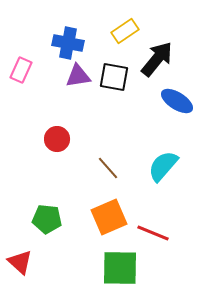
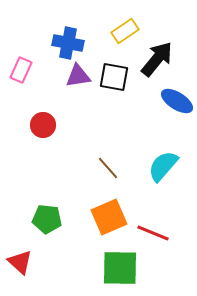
red circle: moved 14 px left, 14 px up
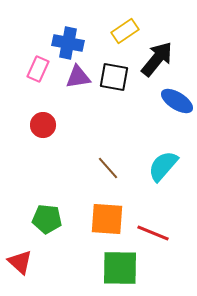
pink rectangle: moved 17 px right, 1 px up
purple triangle: moved 1 px down
orange square: moved 2 px left, 2 px down; rotated 27 degrees clockwise
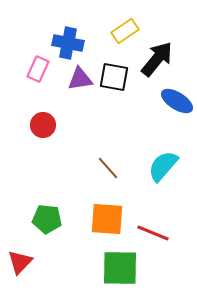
purple triangle: moved 2 px right, 2 px down
red triangle: rotated 32 degrees clockwise
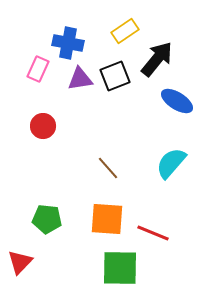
black square: moved 1 px right, 1 px up; rotated 32 degrees counterclockwise
red circle: moved 1 px down
cyan semicircle: moved 8 px right, 3 px up
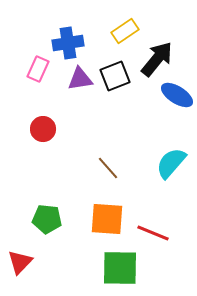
blue cross: rotated 20 degrees counterclockwise
blue ellipse: moved 6 px up
red circle: moved 3 px down
